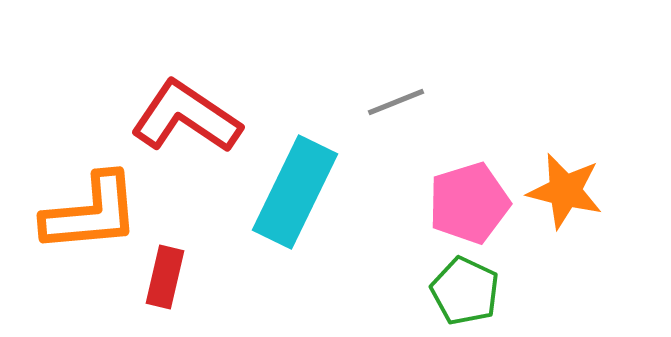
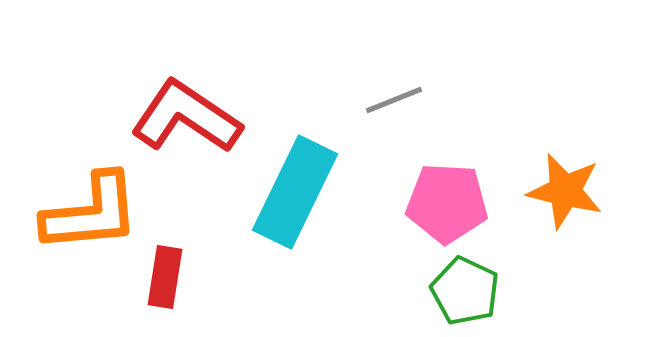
gray line: moved 2 px left, 2 px up
pink pentagon: moved 22 px left; rotated 20 degrees clockwise
red rectangle: rotated 4 degrees counterclockwise
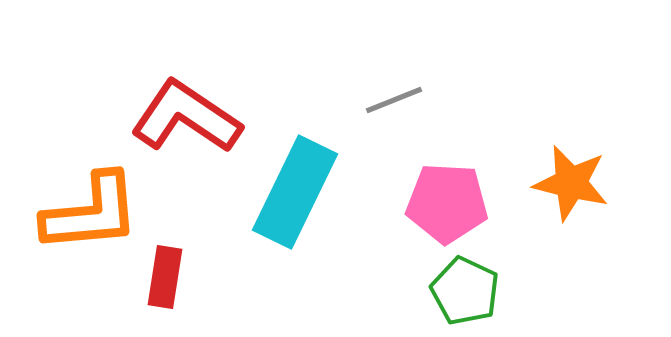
orange star: moved 6 px right, 8 px up
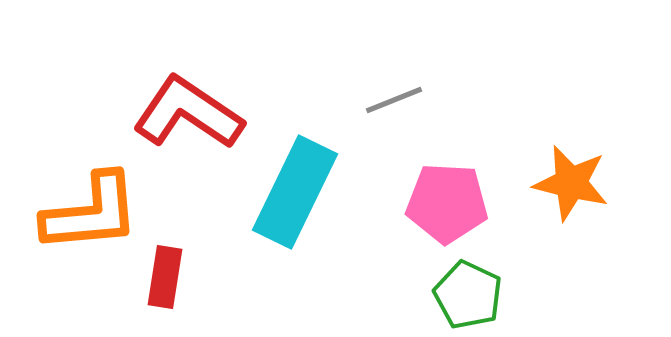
red L-shape: moved 2 px right, 4 px up
green pentagon: moved 3 px right, 4 px down
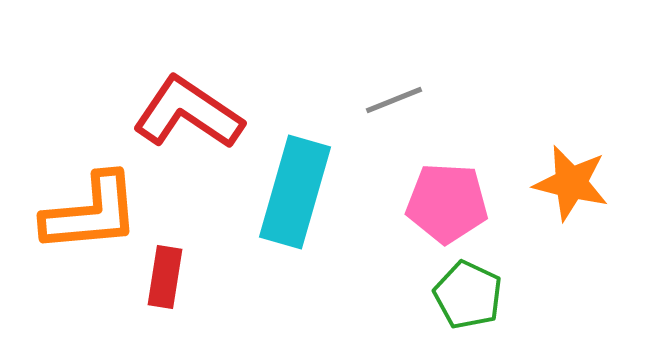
cyan rectangle: rotated 10 degrees counterclockwise
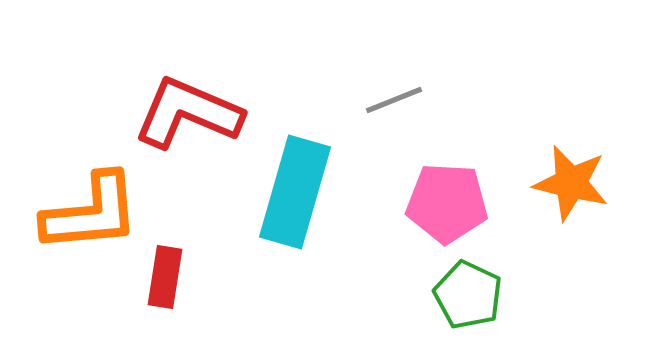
red L-shape: rotated 11 degrees counterclockwise
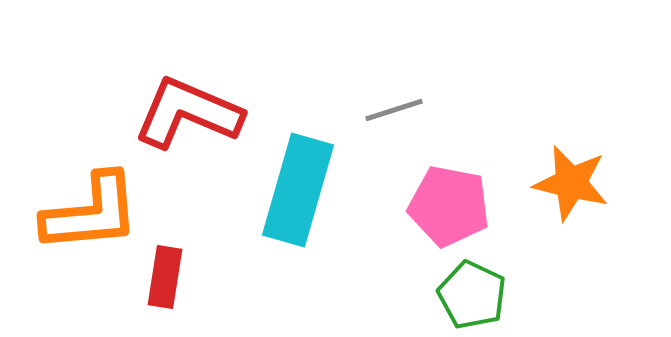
gray line: moved 10 px down; rotated 4 degrees clockwise
cyan rectangle: moved 3 px right, 2 px up
pink pentagon: moved 2 px right, 3 px down; rotated 8 degrees clockwise
green pentagon: moved 4 px right
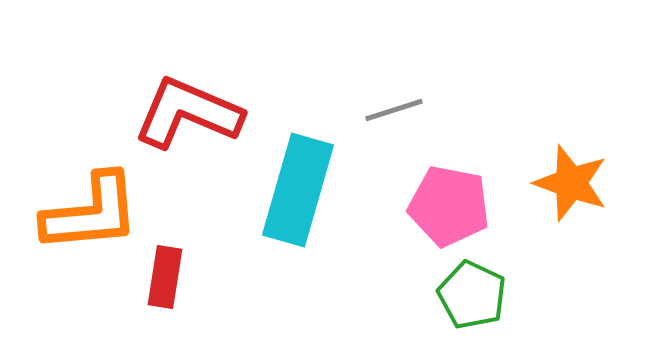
orange star: rotated 6 degrees clockwise
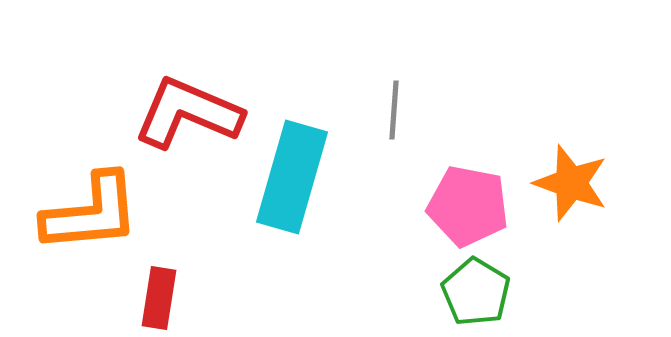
gray line: rotated 68 degrees counterclockwise
cyan rectangle: moved 6 px left, 13 px up
pink pentagon: moved 19 px right
red rectangle: moved 6 px left, 21 px down
green pentagon: moved 4 px right, 3 px up; rotated 6 degrees clockwise
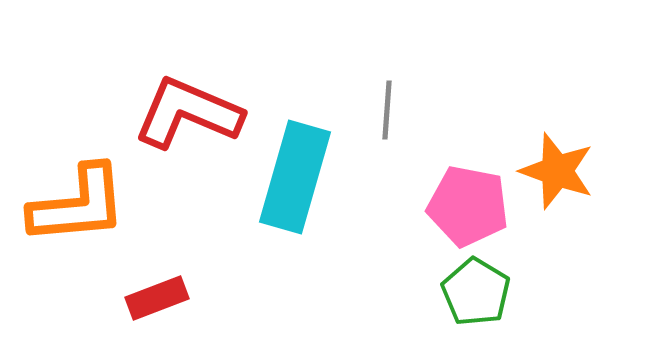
gray line: moved 7 px left
cyan rectangle: moved 3 px right
orange star: moved 14 px left, 12 px up
orange L-shape: moved 13 px left, 8 px up
red rectangle: moved 2 px left; rotated 60 degrees clockwise
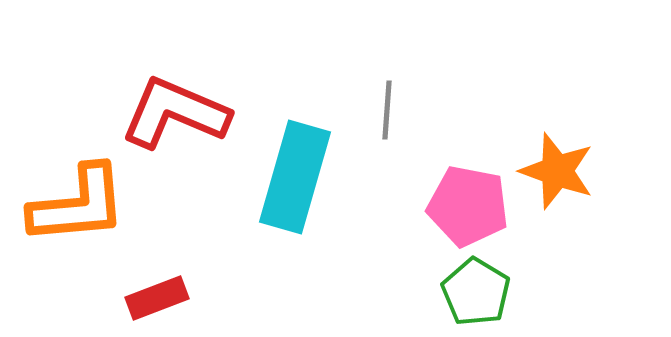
red L-shape: moved 13 px left
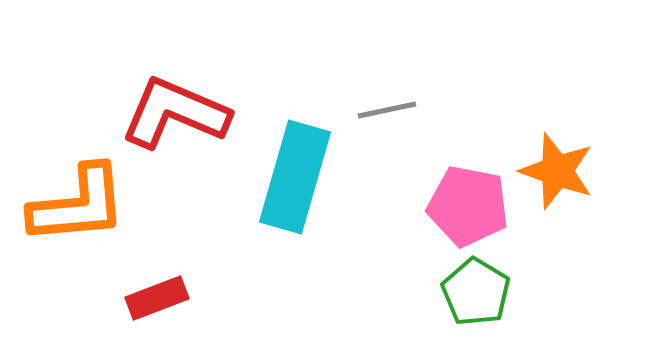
gray line: rotated 74 degrees clockwise
